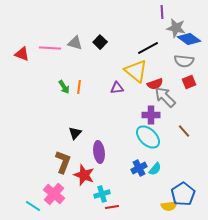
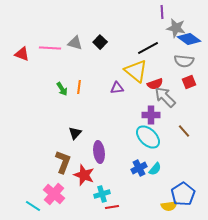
green arrow: moved 2 px left, 2 px down
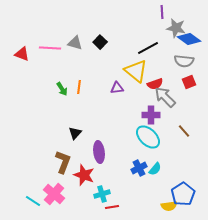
cyan line: moved 5 px up
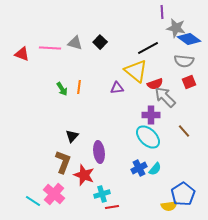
black triangle: moved 3 px left, 3 px down
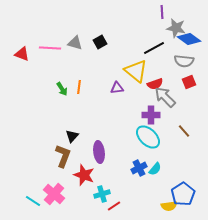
black square: rotated 16 degrees clockwise
black line: moved 6 px right
brown L-shape: moved 6 px up
red line: moved 2 px right, 1 px up; rotated 24 degrees counterclockwise
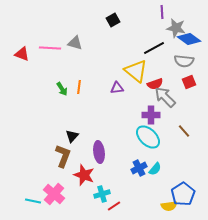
black square: moved 13 px right, 22 px up
cyan line: rotated 21 degrees counterclockwise
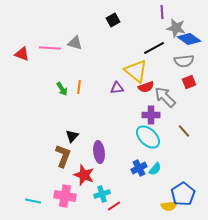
gray semicircle: rotated 12 degrees counterclockwise
red semicircle: moved 9 px left, 3 px down
pink cross: moved 11 px right, 2 px down; rotated 30 degrees counterclockwise
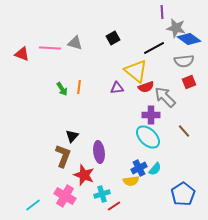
black square: moved 18 px down
pink cross: rotated 20 degrees clockwise
cyan line: moved 4 px down; rotated 49 degrees counterclockwise
yellow semicircle: moved 38 px left, 25 px up
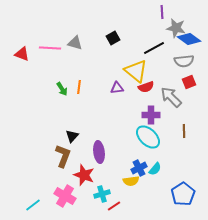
gray arrow: moved 6 px right
brown line: rotated 40 degrees clockwise
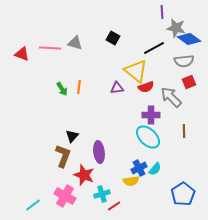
black square: rotated 32 degrees counterclockwise
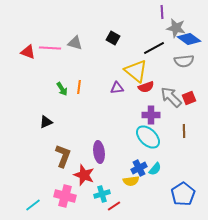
red triangle: moved 6 px right, 2 px up
red square: moved 16 px down
black triangle: moved 26 px left, 14 px up; rotated 24 degrees clockwise
pink cross: rotated 15 degrees counterclockwise
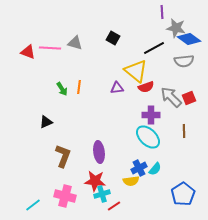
red star: moved 11 px right, 6 px down; rotated 15 degrees counterclockwise
